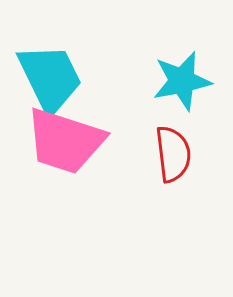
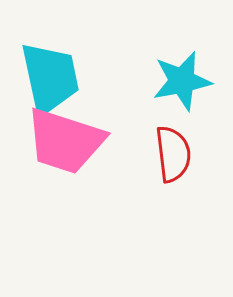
cyan trapezoid: rotated 14 degrees clockwise
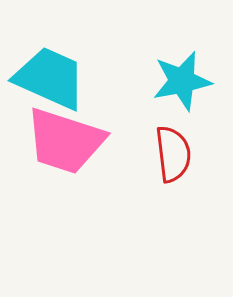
cyan trapezoid: rotated 54 degrees counterclockwise
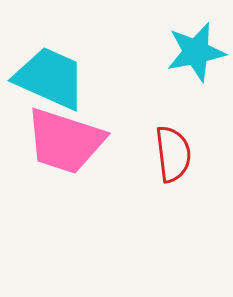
cyan star: moved 14 px right, 29 px up
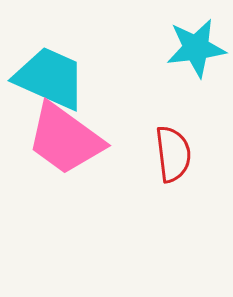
cyan star: moved 4 px up; rotated 4 degrees clockwise
pink trapezoid: moved 2 px up; rotated 18 degrees clockwise
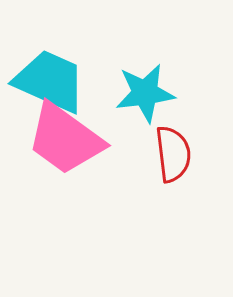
cyan star: moved 51 px left, 45 px down
cyan trapezoid: moved 3 px down
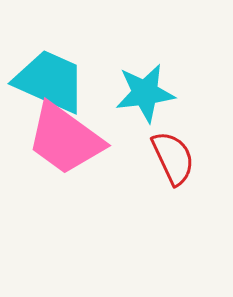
red semicircle: moved 4 px down; rotated 18 degrees counterclockwise
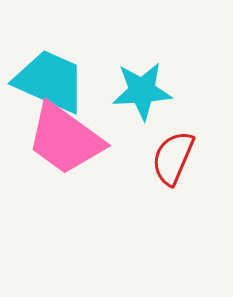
cyan star: moved 3 px left, 2 px up; rotated 4 degrees clockwise
red semicircle: rotated 132 degrees counterclockwise
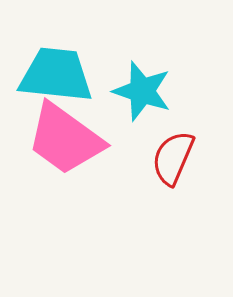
cyan trapezoid: moved 6 px right, 6 px up; rotated 18 degrees counterclockwise
cyan star: rotated 22 degrees clockwise
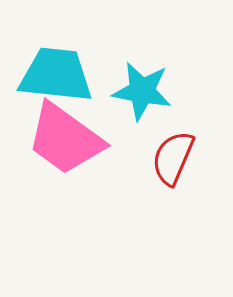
cyan star: rotated 8 degrees counterclockwise
